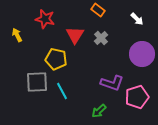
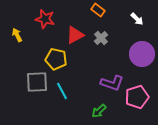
red triangle: rotated 30 degrees clockwise
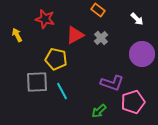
pink pentagon: moved 4 px left, 5 px down
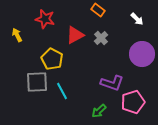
yellow pentagon: moved 4 px left; rotated 15 degrees clockwise
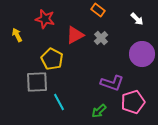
cyan line: moved 3 px left, 11 px down
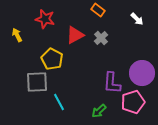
purple circle: moved 19 px down
purple L-shape: rotated 75 degrees clockwise
